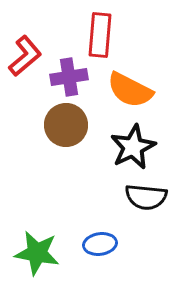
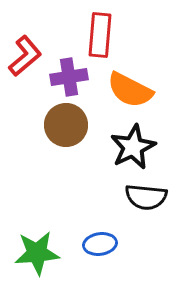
green star: rotated 15 degrees counterclockwise
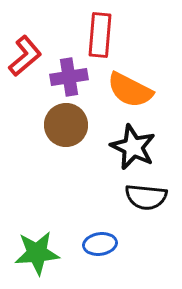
black star: rotated 21 degrees counterclockwise
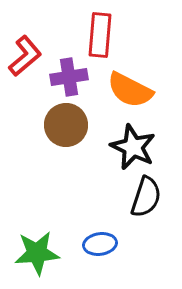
black semicircle: rotated 78 degrees counterclockwise
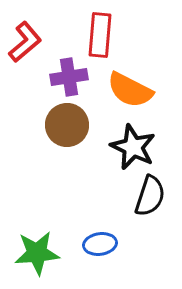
red L-shape: moved 14 px up
brown circle: moved 1 px right
black semicircle: moved 4 px right, 1 px up
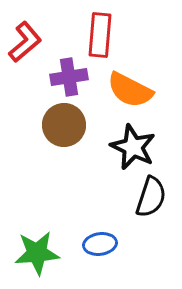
brown circle: moved 3 px left
black semicircle: moved 1 px right, 1 px down
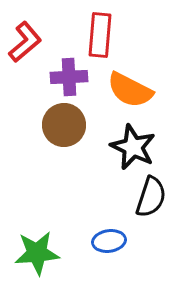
purple cross: rotated 6 degrees clockwise
blue ellipse: moved 9 px right, 3 px up
